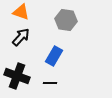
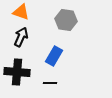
black arrow: rotated 18 degrees counterclockwise
black cross: moved 4 px up; rotated 15 degrees counterclockwise
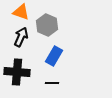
gray hexagon: moved 19 px left, 5 px down; rotated 15 degrees clockwise
black line: moved 2 px right
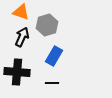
gray hexagon: rotated 20 degrees clockwise
black arrow: moved 1 px right
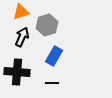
orange triangle: rotated 36 degrees counterclockwise
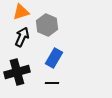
gray hexagon: rotated 20 degrees counterclockwise
blue rectangle: moved 2 px down
black cross: rotated 20 degrees counterclockwise
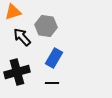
orange triangle: moved 8 px left
gray hexagon: moved 1 px left, 1 px down; rotated 15 degrees counterclockwise
black arrow: rotated 66 degrees counterclockwise
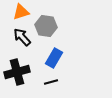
orange triangle: moved 8 px right
black line: moved 1 px left, 1 px up; rotated 16 degrees counterclockwise
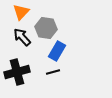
orange triangle: rotated 30 degrees counterclockwise
gray hexagon: moved 2 px down
blue rectangle: moved 3 px right, 7 px up
black line: moved 2 px right, 10 px up
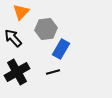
gray hexagon: moved 1 px down; rotated 15 degrees counterclockwise
black arrow: moved 9 px left, 1 px down
blue rectangle: moved 4 px right, 2 px up
black cross: rotated 15 degrees counterclockwise
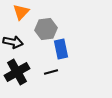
black arrow: moved 4 px down; rotated 144 degrees clockwise
blue rectangle: rotated 42 degrees counterclockwise
black line: moved 2 px left
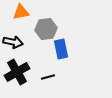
orange triangle: rotated 36 degrees clockwise
black line: moved 3 px left, 5 px down
